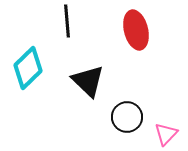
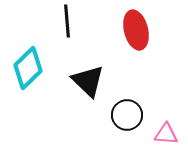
black circle: moved 2 px up
pink triangle: rotated 50 degrees clockwise
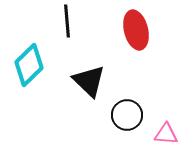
cyan diamond: moved 1 px right, 3 px up
black triangle: moved 1 px right
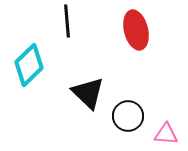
black triangle: moved 1 px left, 12 px down
black circle: moved 1 px right, 1 px down
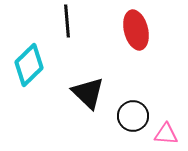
black circle: moved 5 px right
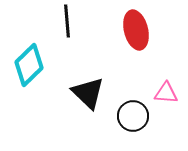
pink triangle: moved 41 px up
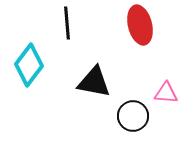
black line: moved 2 px down
red ellipse: moved 4 px right, 5 px up
cyan diamond: rotated 9 degrees counterclockwise
black triangle: moved 6 px right, 11 px up; rotated 33 degrees counterclockwise
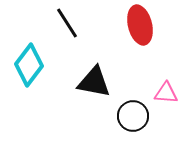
black line: rotated 28 degrees counterclockwise
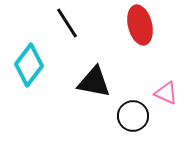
pink triangle: rotated 20 degrees clockwise
